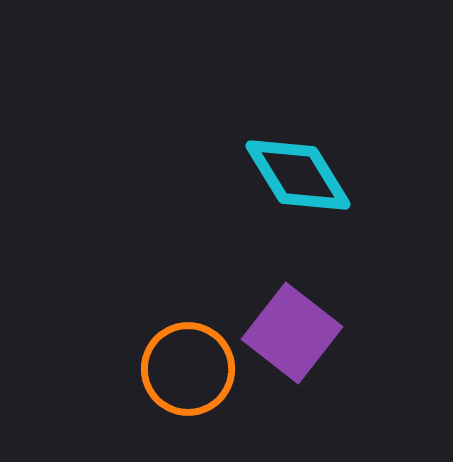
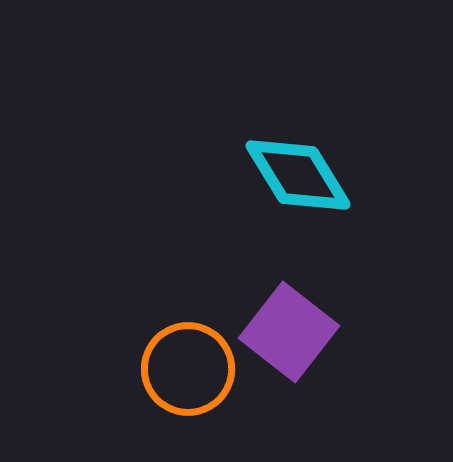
purple square: moved 3 px left, 1 px up
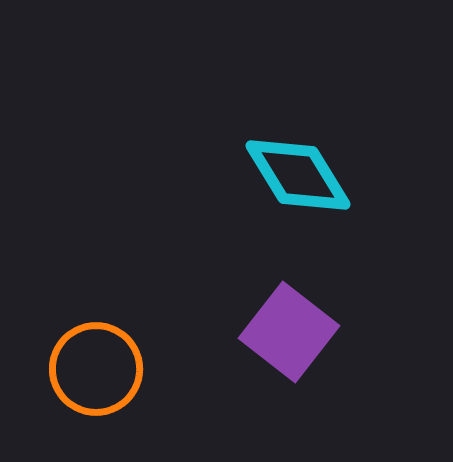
orange circle: moved 92 px left
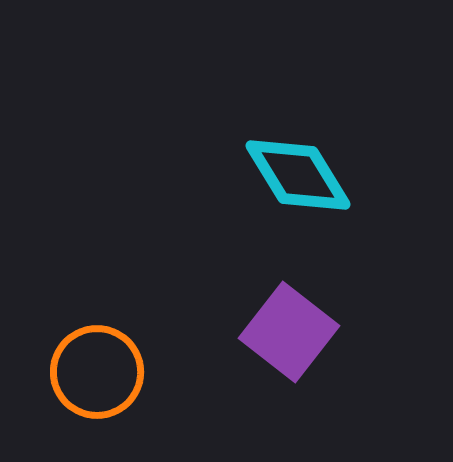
orange circle: moved 1 px right, 3 px down
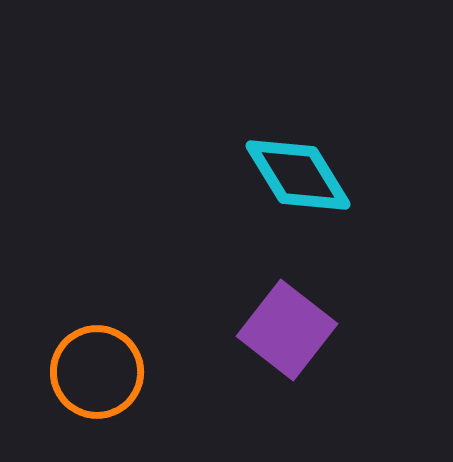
purple square: moved 2 px left, 2 px up
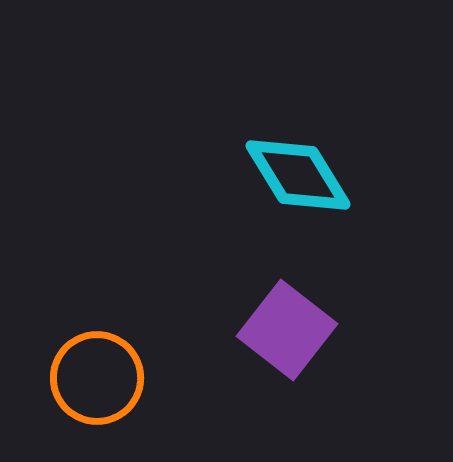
orange circle: moved 6 px down
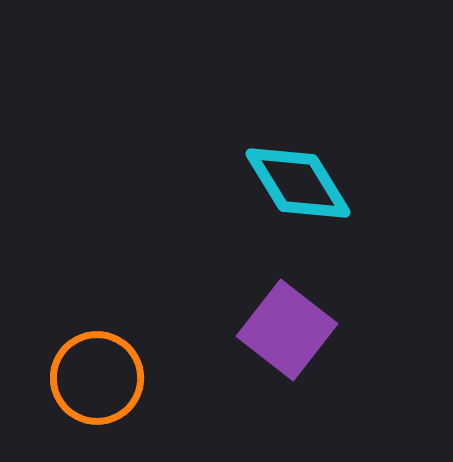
cyan diamond: moved 8 px down
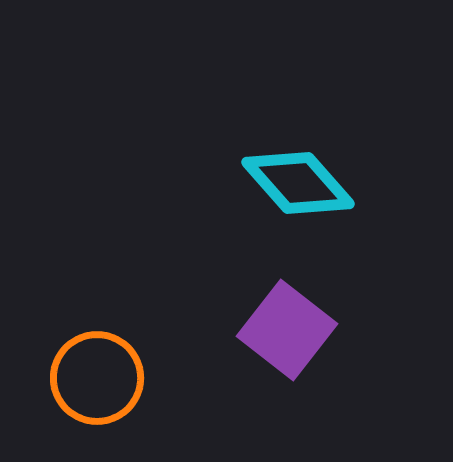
cyan diamond: rotated 10 degrees counterclockwise
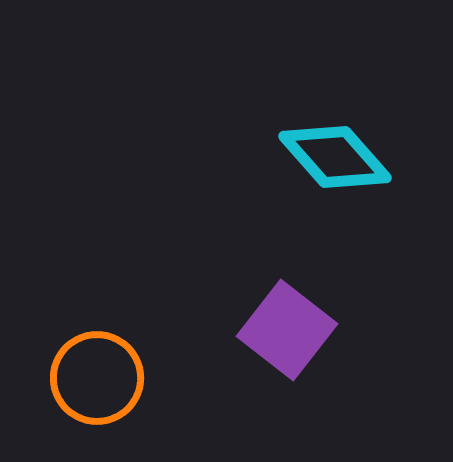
cyan diamond: moved 37 px right, 26 px up
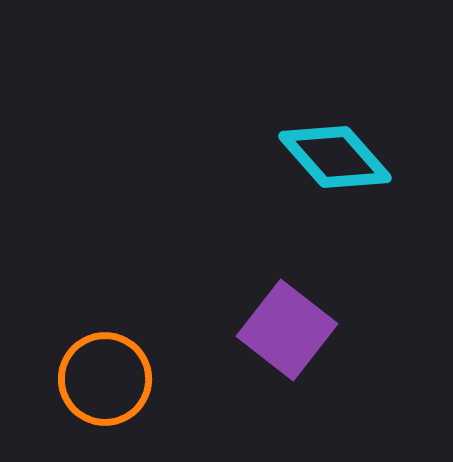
orange circle: moved 8 px right, 1 px down
